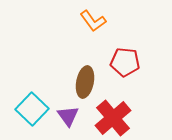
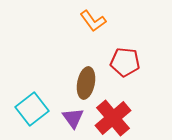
brown ellipse: moved 1 px right, 1 px down
cyan square: rotated 8 degrees clockwise
purple triangle: moved 5 px right, 2 px down
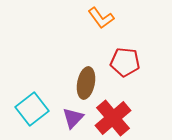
orange L-shape: moved 8 px right, 3 px up
purple triangle: rotated 20 degrees clockwise
